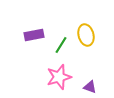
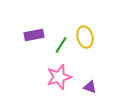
yellow ellipse: moved 1 px left, 2 px down
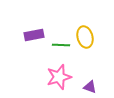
green line: rotated 60 degrees clockwise
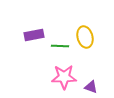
green line: moved 1 px left, 1 px down
pink star: moved 5 px right; rotated 15 degrees clockwise
purple triangle: moved 1 px right
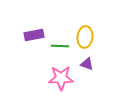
yellow ellipse: rotated 20 degrees clockwise
pink star: moved 3 px left, 1 px down
purple triangle: moved 4 px left, 23 px up
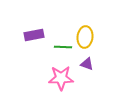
green line: moved 3 px right, 1 px down
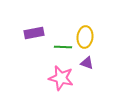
purple rectangle: moved 2 px up
purple triangle: moved 1 px up
pink star: rotated 15 degrees clockwise
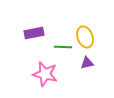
yellow ellipse: rotated 25 degrees counterclockwise
purple triangle: rotated 32 degrees counterclockwise
pink star: moved 16 px left, 4 px up
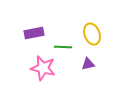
yellow ellipse: moved 7 px right, 3 px up
purple triangle: moved 1 px right, 1 px down
pink star: moved 2 px left, 6 px up
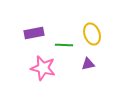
green line: moved 1 px right, 2 px up
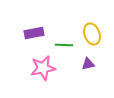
pink star: rotated 25 degrees counterclockwise
